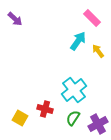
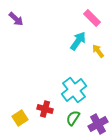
purple arrow: moved 1 px right
yellow square: rotated 28 degrees clockwise
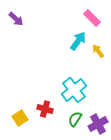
green semicircle: moved 2 px right, 1 px down
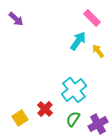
red cross: rotated 28 degrees clockwise
green semicircle: moved 2 px left
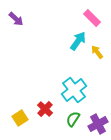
yellow arrow: moved 1 px left, 1 px down
